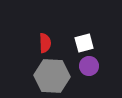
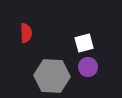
red semicircle: moved 19 px left, 10 px up
purple circle: moved 1 px left, 1 px down
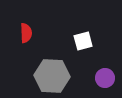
white square: moved 1 px left, 2 px up
purple circle: moved 17 px right, 11 px down
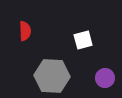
red semicircle: moved 1 px left, 2 px up
white square: moved 1 px up
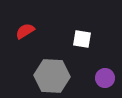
red semicircle: rotated 120 degrees counterclockwise
white square: moved 1 px left, 1 px up; rotated 24 degrees clockwise
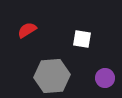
red semicircle: moved 2 px right, 1 px up
gray hexagon: rotated 8 degrees counterclockwise
